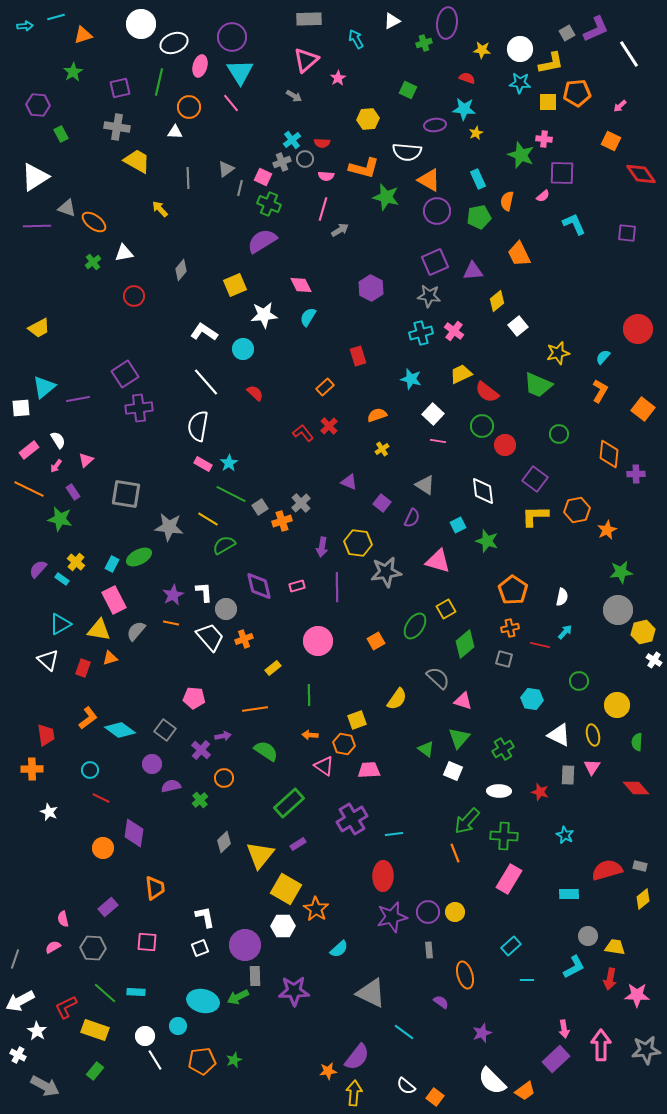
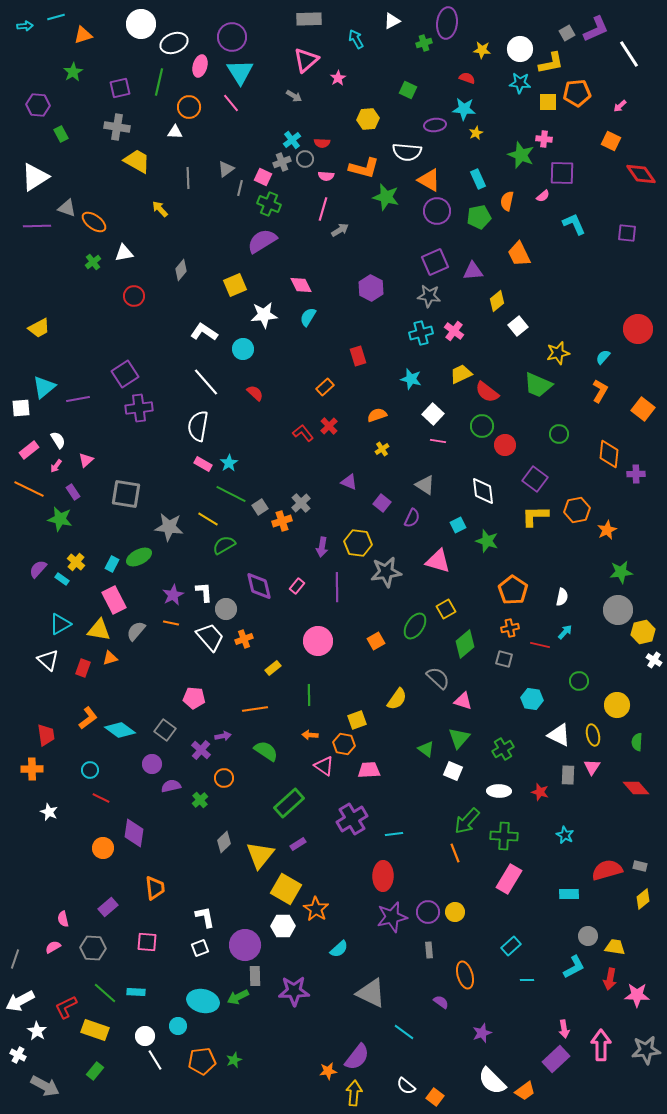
pink rectangle at (297, 586): rotated 35 degrees counterclockwise
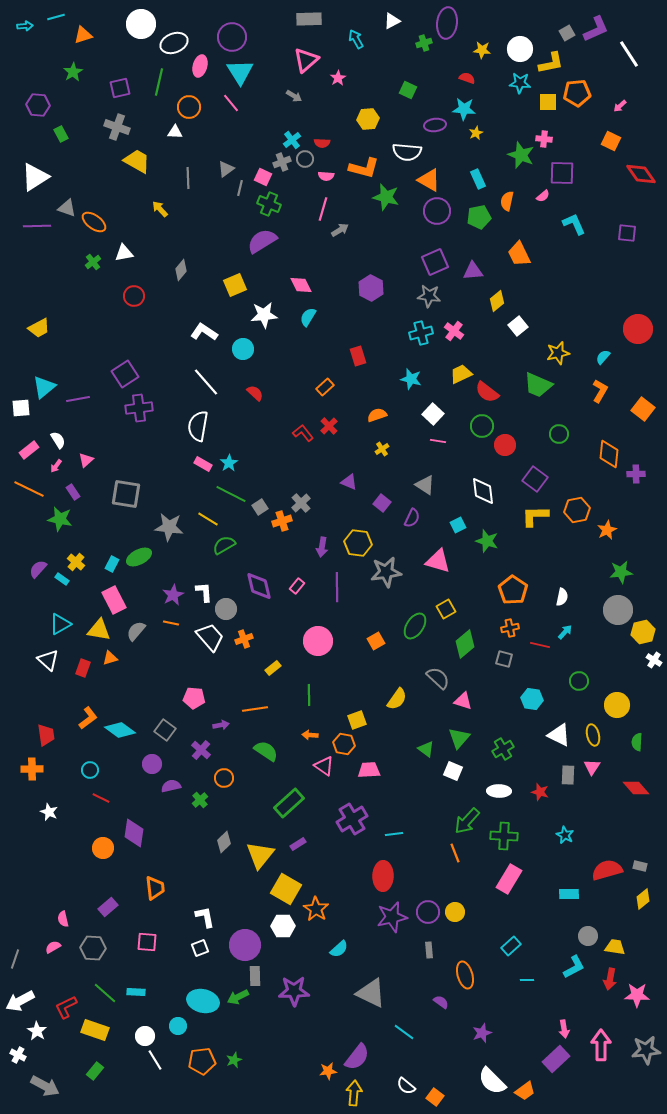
gray cross at (117, 127): rotated 10 degrees clockwise
purple arrow at (223, 736): moved 2 px left, 11 px up
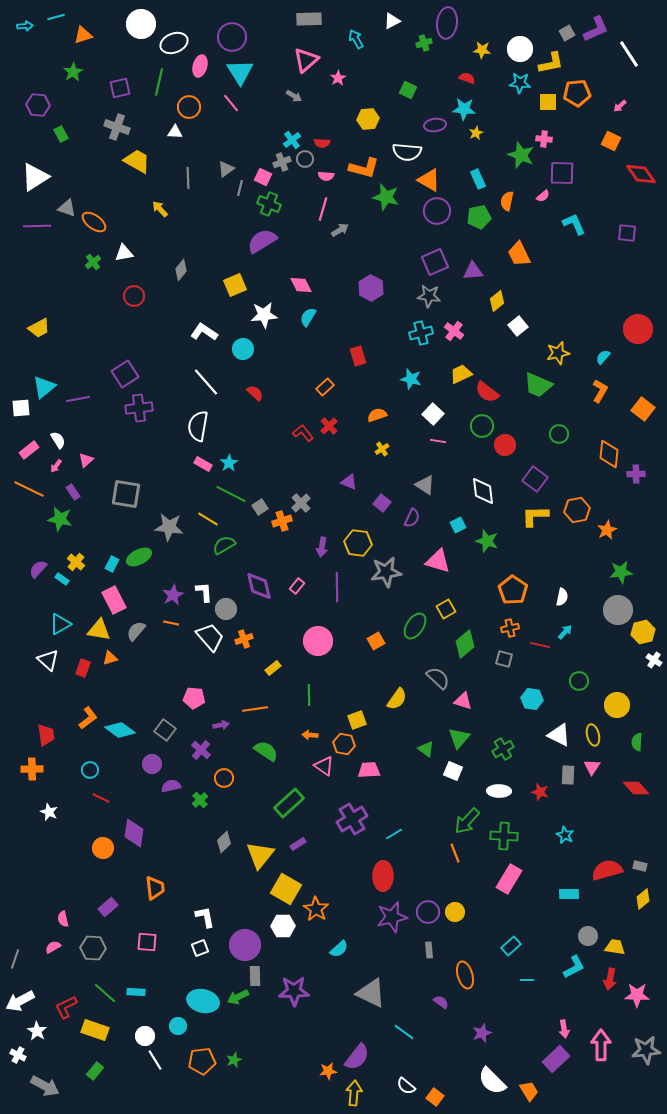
cyan line at (394, 834): rotated 24 degrees counterclockwise
orange trapezoid at (525, 1091): moved 4 px right; rotated 85 degrees counterclockwise
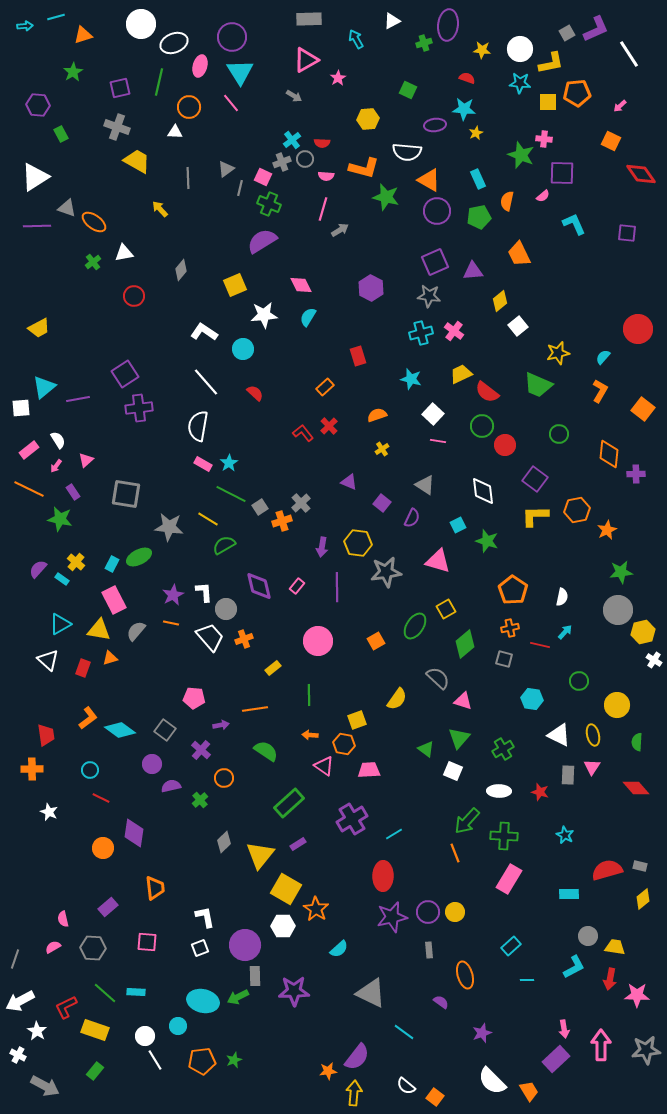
purple ellipse at (447, 23): moved 1 px right, 2 px down
pink triangle at (306, 60): rotated 12 degrees clockwise
yellow diamond at (497, 301): moved 3 px right
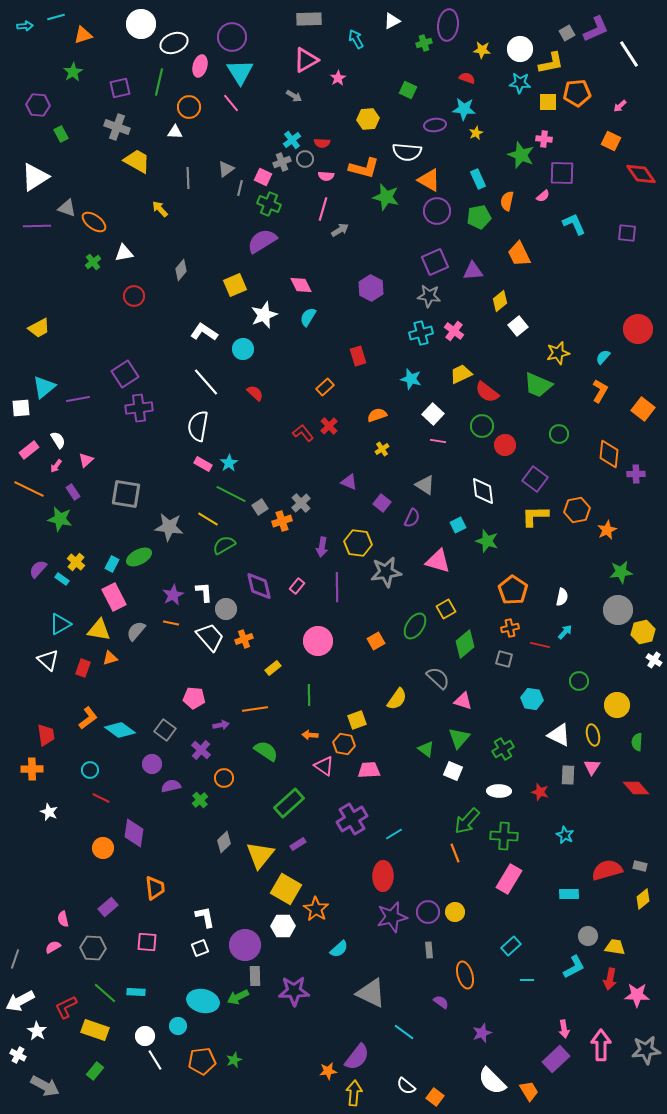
white star at (264, 315): rotated 16 degrees counterclockwise
pink rectangle at (114, 600): moved 3 px up
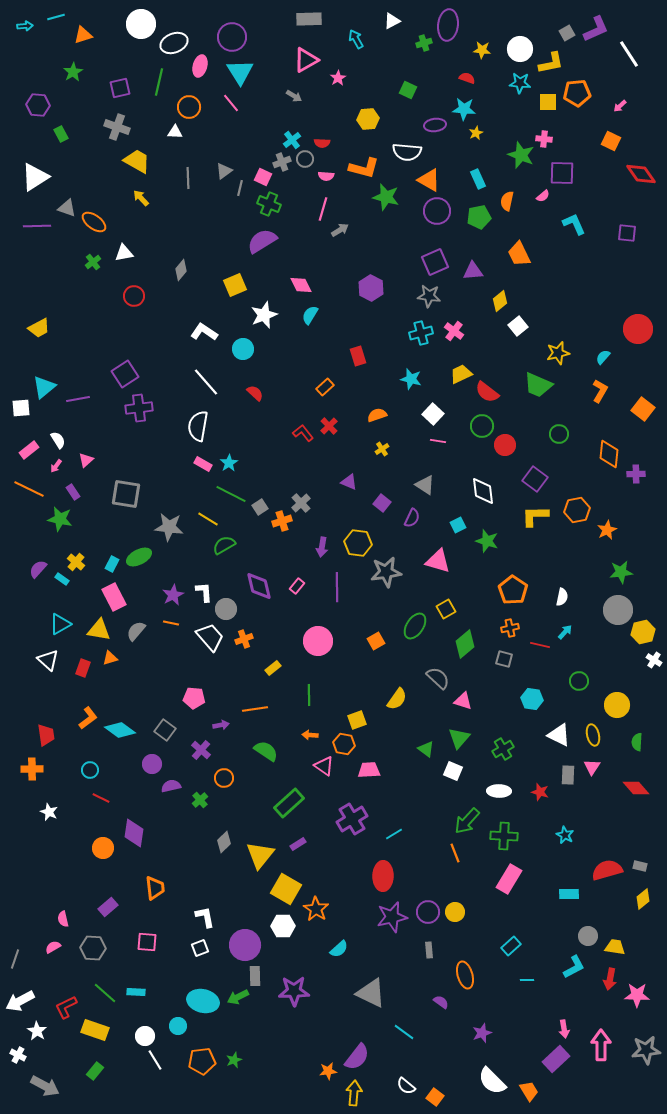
gray triangle at (226, 169): moved 2 px left, 2 px down
yellow arrow at (160, 209): moved 19 px left, 11 px up
cyan semicircle at (308, 317): moved 2 px right, 2 px up
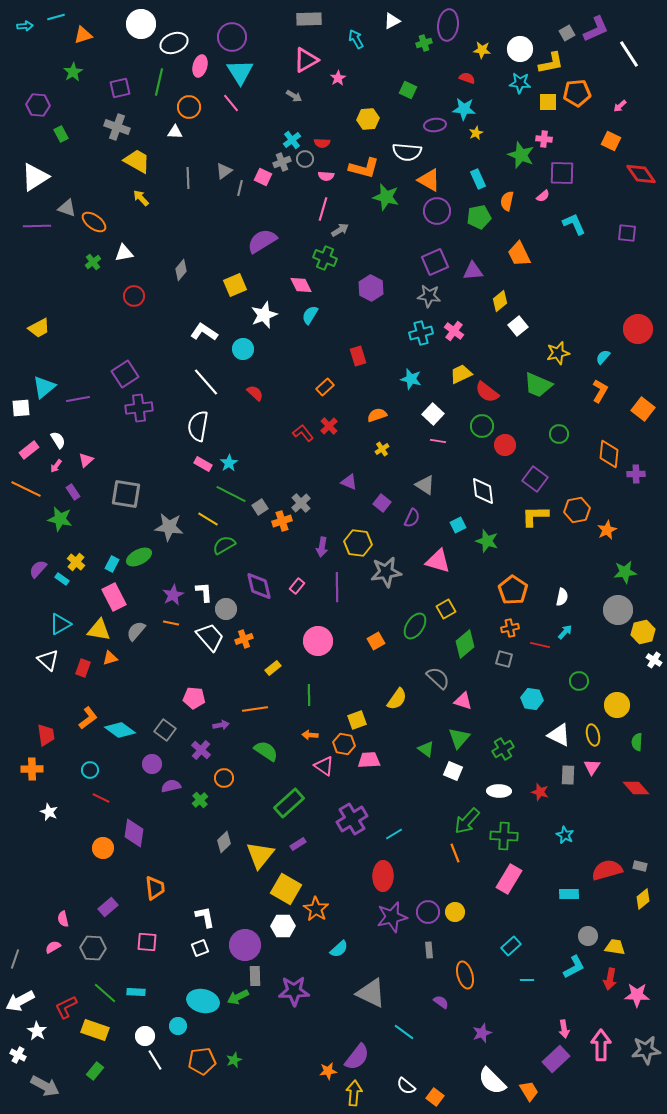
green cross at (269, 204): moved 56 px right, 54 px down
orange line at (29, 489): moved 3 px left
green star at (621, 572): moved 4 px right
pink trapezoid at (369, 770): moved 10 px up
